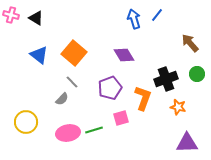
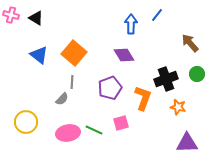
blue arrow: moved 3 px left, 5 px down; rotated 18 degrees clockwise
gray line: rotated 48 degrees clockwise
pink square: moved 5 px down
green line: rotated 42 degrees clockwise
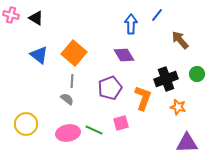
brown arrow: moved 10 px left, 3 px up
gray line: moved 1 px up
gray semicircle: moved 5 px right; rotated 96 degrees counterclockwise
yellow circle: moved 2 px down
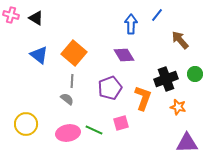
green circle: moved 2 px left
